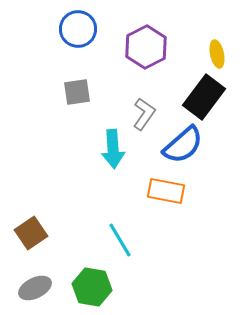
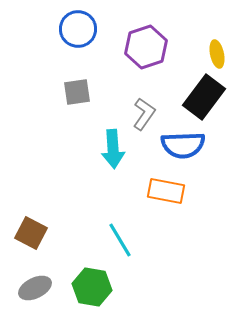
purple hexagon: rotated 9 degrees clockwise
blue semicircle: rotated 39 degrees clockwise
brown square: rotated 28 degrees counterclockwise
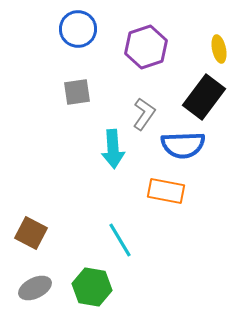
yellow ellipse: moved 2 px right, 5 px up
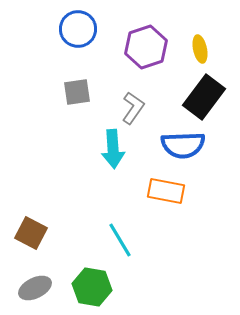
yellow ellipse: moved 19 px left
gray L-shape: moved 11 px left, 6 px up
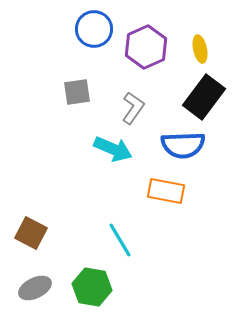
blue circle: moved 16 px right
purple hexagon: rotated 6 degrees counterclockwise
cyan arrow: rotated 63 degrees counterclockwise
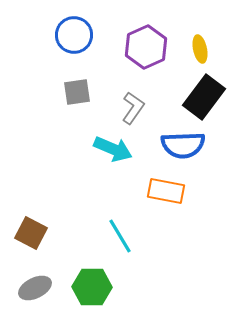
blue circle: moved 20 px left, 6 px down
cyan line: moved 4 px up
green hexagon: rotated 9 degrees counterclockwise
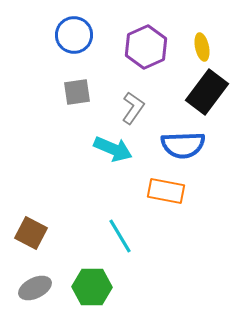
yellow ellipse: moved 2 px right, 2 px up
black rectangle: moved 3 px right, 5 px up
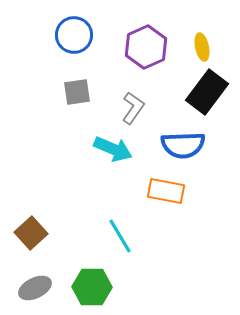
brown square: rotated 20 degrees clockwise
